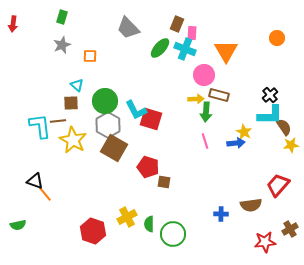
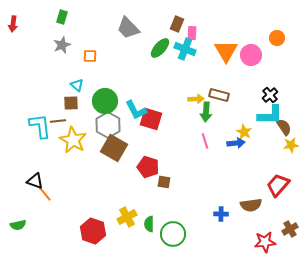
pink circle at (204, 75): moved 47 px right, 20 px up
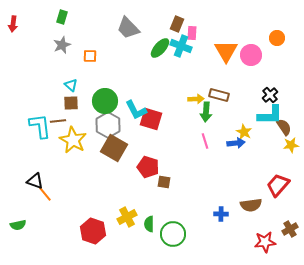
cyan cross at (185, 49): moved 4 px left, 3 px up
cyan triangle at (77, 85): moved 6 px left
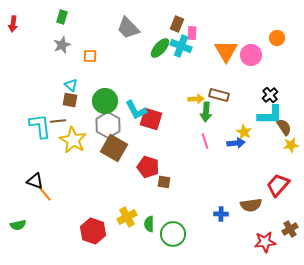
brown square at (71, 103): moved 1 px left, 3 px up; rotated 14 degrees clockwise
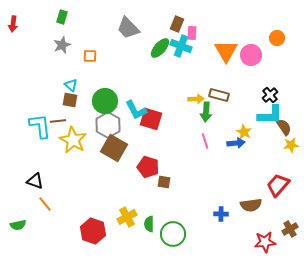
orange line at (45, 194): moved 10 px down
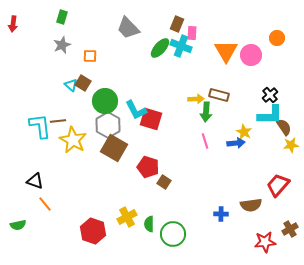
brown square at (70, 100): moved 13 px right, 17 px up; rotated 21 degrees clockwise
brown square at (164, 182): rotated 24 degrees clockwise
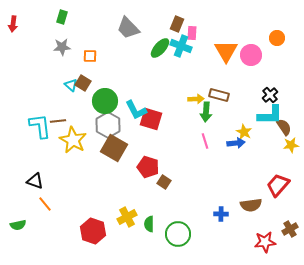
gray star at (62, 45): moved 2 px down; rotated 18 degrees clockwise
green circle at (173, 234): moved 5 px right
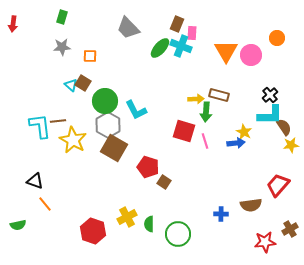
red square at (151, 119): moved 33 px right, 12 px down
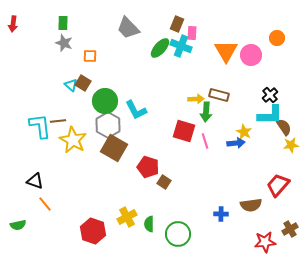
green rectangle at (62, 17): moved 1 px right, 6 px down; rotated 16 degrees counterclockwise
gray star at (62, 47): moved 2 px right, 4 px up; rotated 24 degrees clockwise
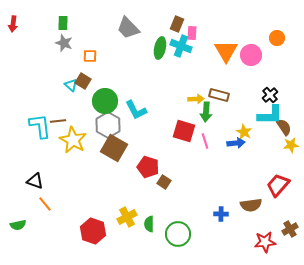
green ellipse at (160, 48): rotated 30 degrees counterclockwise
brown square at (83, 83): moved 2 px up
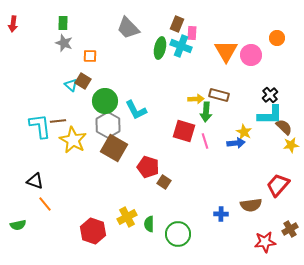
brown semicircle at (284, 127): rotated 12 degrees counterclockwise
